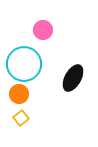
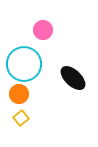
black ellipse: rotated 76 degrees counterclockwise
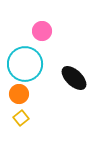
pink circle: moved 1 px left, 1 px down
cyan circle: moved 1 px right
black ellipse: moved 1 px right
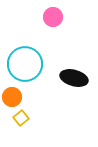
pink circle: moved 11 px right, 14 px up
black ellipse: rotated 28 degrees counterclockwise
orange circle: moved 7 px left, 3 px down
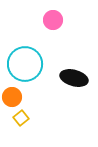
pink circle: moved 3 px down
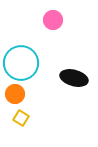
cyan circle: moved 4 px left, 1 px up
orange circle: moved 3 px right, 3 px up
yellow square: rotated 21 degrees counterclockwise
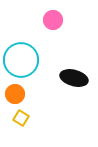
cyan circle: moved 3 px up
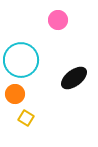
pink circle: moved 5 px right
black ellipse: rotated 52 degrees counterclockwise
yellow square: moved 5 px right
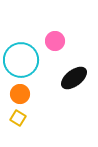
pink circle: moved 3 px left, 21 px down
orange circle: moved 5 px right
yellow square: moved 8 px left
